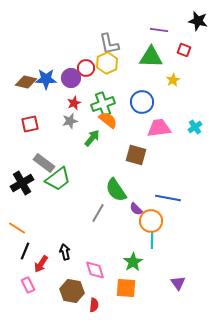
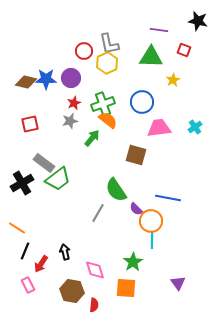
red circle at (86, 68): moved 2 px left, 17 px up
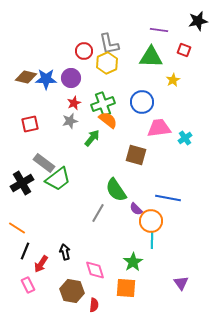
black star at (198, 21): rotated 24 degrees counterclockwise
brown diamond at (26, 82): moved 5 px up
cyan cross at (195, 127): moved 10 px left, 11 px down
purple triangle at (178, 283): moved 3 px right
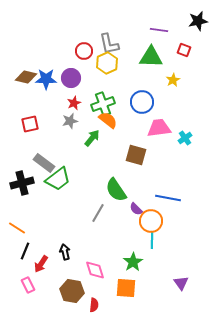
black cross at (22, 183): rotated 15 degrees clockwise
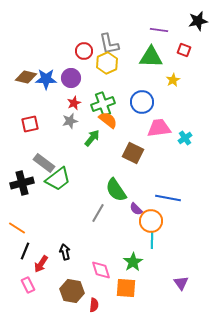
brown square at (136, 155): moved 3 px left, 2 px up; rotated 10 degrees clockwise
pink diamond at (95, 270): moved 6 px right
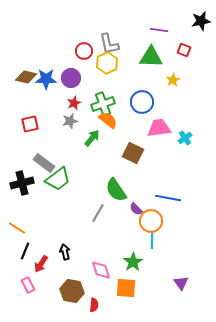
black star at (198, 21): moved 3 px right
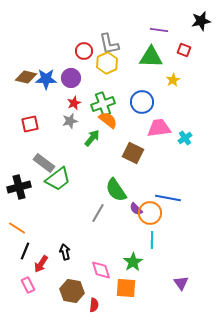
black cross at (22, 183): moved 3 px left, 4 px down
orange circle at (151, 221): moved 1 px left, 8 px up
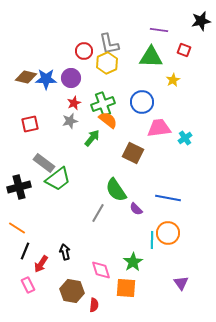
orange circle at (150, 213): moved 18 px right, 20 px down
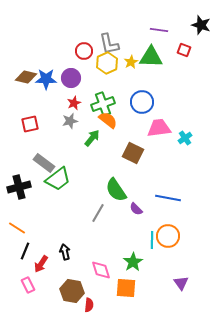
black star at (201, 21): moved 4 px down; rotated 30 degrees clockwise
yellow star at (173, 80): moved 42 px left, 18 px up
orange circle at (168, 233): moved 3 px down
red semicircle at (94, 305): moved 5 px left
